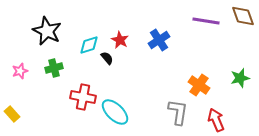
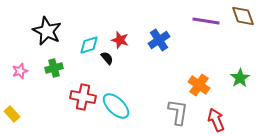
red star: rotated 12 degrees counterclockwise
green star: rotated 18 degrees counterclockwise
cyan ellipse: moved 1 px right, 6 px up
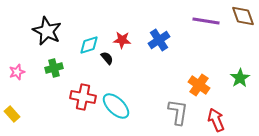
red star: moved 2 px right; rotated 12 degrees counterclockwise
pink star: moved 3 px left, 1 px down
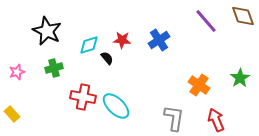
purple line: rotated 40 degrees clockwise
gray L-shape: moved 4 px left, 6 px down
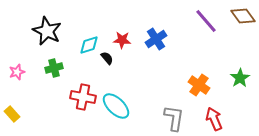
brown diamond: rotated 15 degrees counterclockwise
blue cross: moved 3 px left, 1 px up
red arrow: moved 2 px left, 1 px up
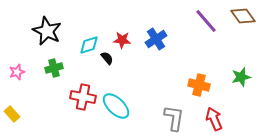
green star: moved 1 px right, 1 px up; rotated 18 degrees clockwise
orange cross: rotated 20 degrees counterclockwise
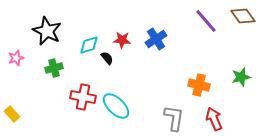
pink star: moved 1 px left, 14 px up
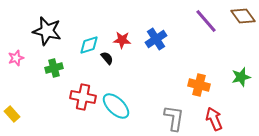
black star: rotated 12 degrees counterclockwise
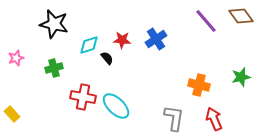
brown diamond: moved 2 px left
black star: moved 7 px right, 7 px up
